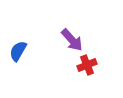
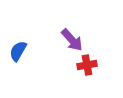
red cross: rotated 12 degrees clockwise
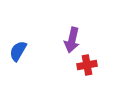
purple arrow: rotated 55 degrees clockwise
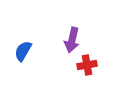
blue semicircle: moved 5 px right
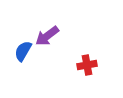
purple arrow: moved 25 px left, 4 px up; rotated 40 degrees clockwise
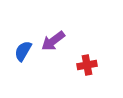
purple arrow: moved 6 px right, 5 px down
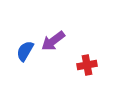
blue semicircle: moved 2 px right
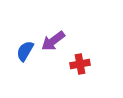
red cross: moved 7 px left, 1 px up
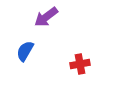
purple arrow: moved 7 px left, 24 px up
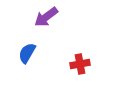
blue semicircle: moved 2 px right, 2 px down
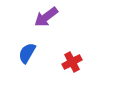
red cross: moved 8 px left, 2 px up; rotated 18 degrees counterclockwise
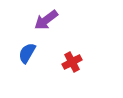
purple arrow: moved 3 px down
